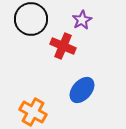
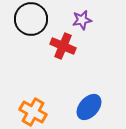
purple star: rotated 18 degrees clockwise
blue ellipse: moved 7 px right, 17 px down
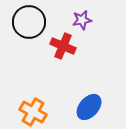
black circle: moved 2 px left, 3 px down
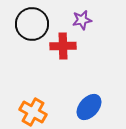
black circle: moved 3 px right, 2 px down
red cross: rotated 25 degrees counterclockwise
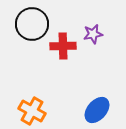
purple star: moved 11 px right, 14 px down
blue ellipse: moved 8 px right, 3 px down
orange cross: moved 1 px left, 1 px up
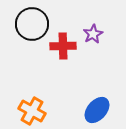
purple star: rotated 18 degrees counterclockwise
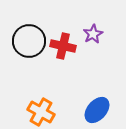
black circle: moved 3 px left, 17 px down
red cross: rotated 15 degrees clockwise
orange cross: moved 9 px right, 1 px down
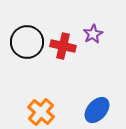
black circle: moved 2 px left, 1 px down
orange cross: rotated 12 degrees clockwise
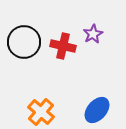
black circle: moved 3 px left
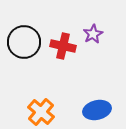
blue ellipse: rotated 36 degrees clockwise
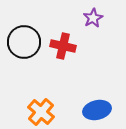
purple star: moved 16 px up
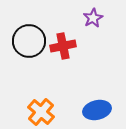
black circle: moved 5 px right, 1 px up
red cross: rotated 25 degrees counterclockwise
